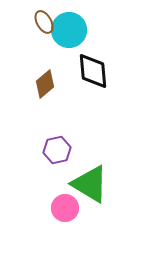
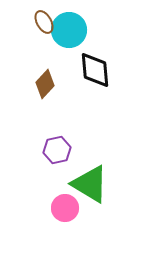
black diamond: moved 2 px right, 1 px up
brown diamond: rotated 8 degrees counterclockwise
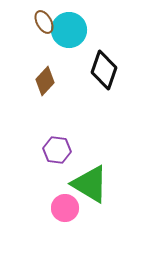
black diamond: moved 9 px right; rotated 24 degrees clockwise
brown diamond: moved 3 px up
purple hexagon: rotated 20 degrees clockwise
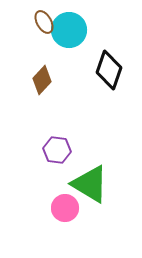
black diamond: moved 5 px right
brown diamond: moved 3 px left, 1 px up
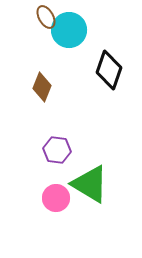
brown ellipse: moved 2 px right, 5 px up
brown diamond: moved 7 px down; rotated 20 degrees counterclockwise
pink circle: moved 9 px left, 10 px up
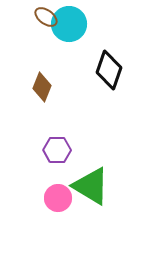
brown ellipse: rotated 25 degrees counterclockwise
cyan circle: moved 6 px up
purple hexagon: rotated 8 degrees counterclockwise
green triangle: moved 1 px right, 2 px down
pink circle: moved 2 px right
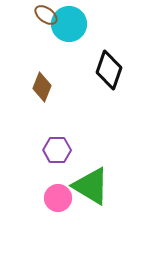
brown ellipse: moved 2 px up
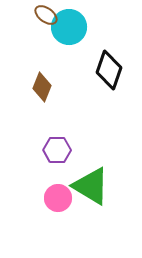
cyan circle: moved 3 px down
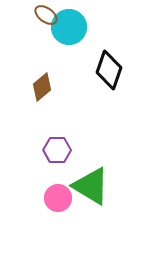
brown diamond: rotated 28 degrees clockwise
